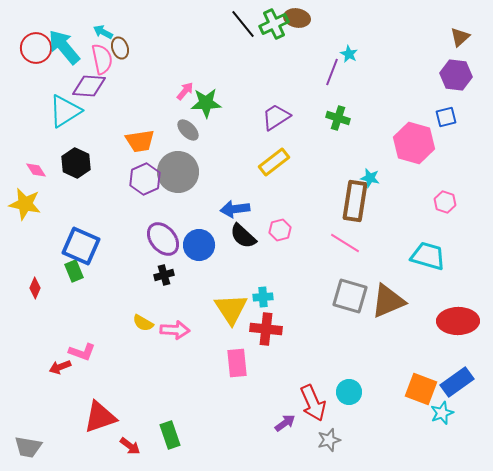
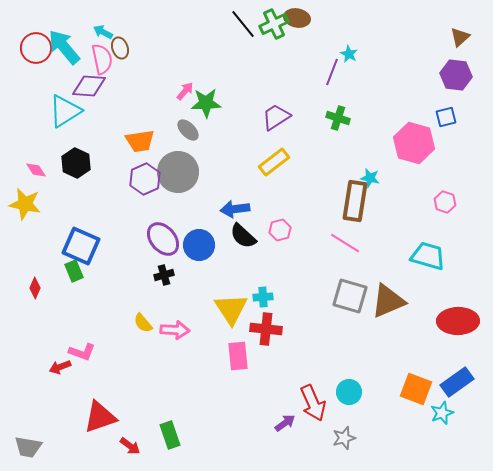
yellow semicircle at (143, 323): rotated 20 degrees clockwise
pink rectangle at (237, 363): moved 1 px right, 7 px up
orange square at (421, 389): moved 5 px left
gray star at (329, 440): moved 15 px right, 2 px up
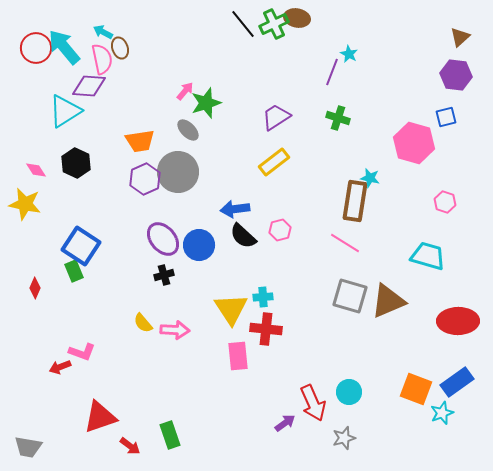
green star at (206, 103): rotated 16 degrees counterclockwise
blue square at (81, 246): rotated 9 degrees clockwise
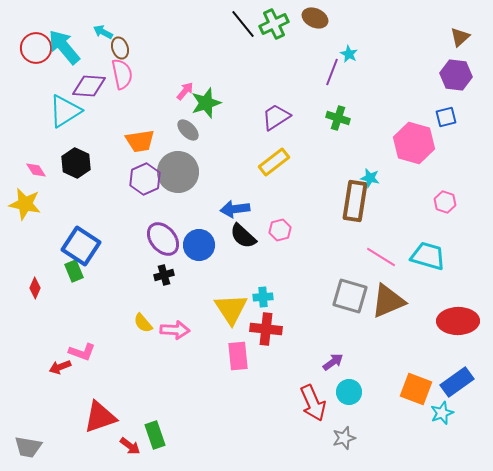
brown ellipse at (297, 18): moved 18 px right; rotated 15 degrees clockwise
pink semicircle at (102, 59): moved 20 px right, 15 px down
pink line at (345, 243): moved 36 px right, 14 px down
purple arrow at (285, 423): moved 48 px right, 61 px up
green rectangle at (170, 435): moved 15 px left
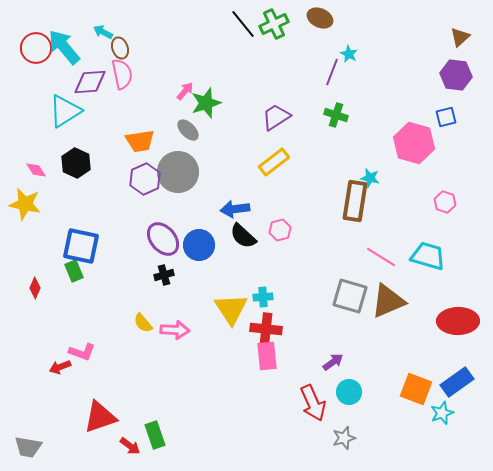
brown ellipse at (315, 18): moved 5 px right
purple diamond at (89, 86): moved 1 px right, 4 px up; rotated 8 degrees counterclockwise
green cross at (338, 118): moved 2 px left, 3 px up
blue square at (81, 246): rotated 21 degrees counterclockwise
pink rectangle at (238, 356): moved 29 px right
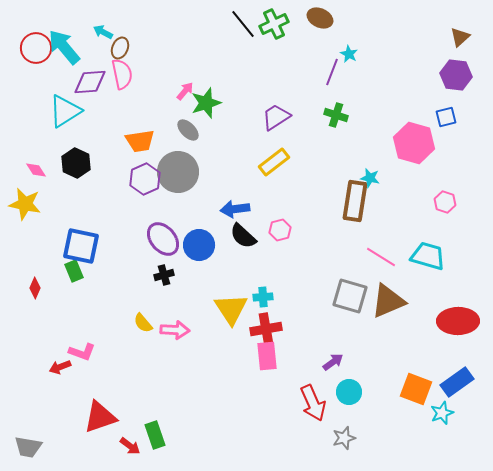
brown ellipse at (120, 48): rotated 40 degrees clockwise
red cross at (266, 329): rotated 16 degrees counterclockwise
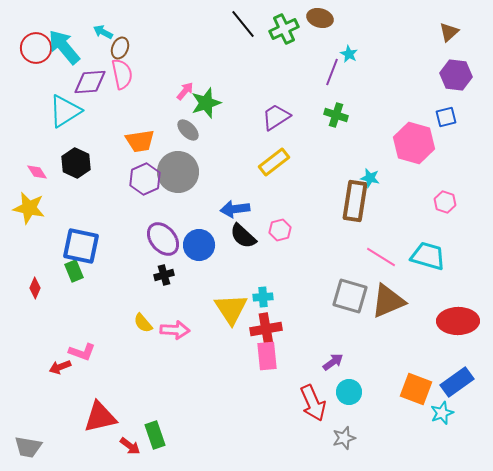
brown ellipse at (320, 18): rotated 10 degrees counterclockwise
green cross at (274, 24): moved 10 px right, 5 px down
brown triangle at (460, 37): moved 11 px left, 5 px up
pink diamond at (36, 170): moved 1 px right, 2 px down
yellow star at (25, 204): moved 4 px right, 4 px down
red triangle at (100, 417): rotated 6 degrees clockwise
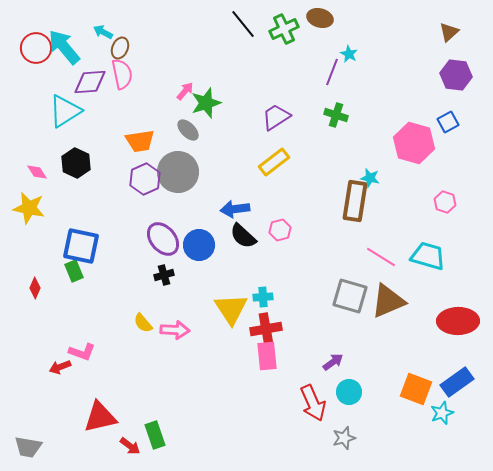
blue square at (446, 117): moved 2 px right, 5 px down; rotated 15 degrees counterclockwise
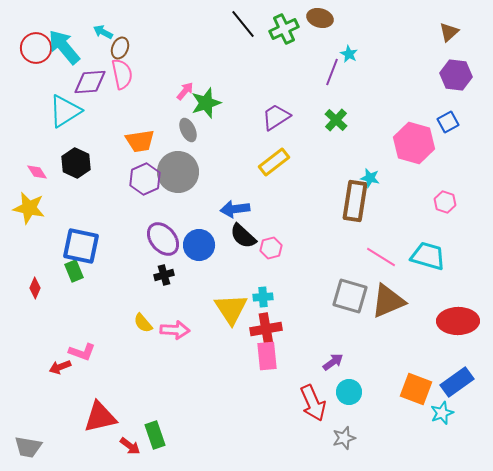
green cross at (336, 115): moved 5 px down; rotated 25 degrees clockwise
gray ellipse at (188, 130): rotated 20 degrees clockwise
pink hexagon at (280, 230): moved 9 px left, 18 px down
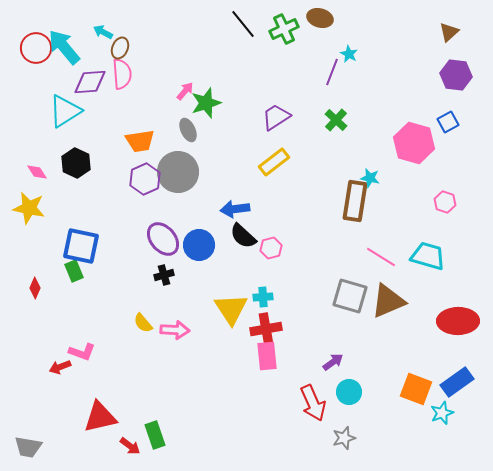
pink semicircle at (122, 74): rotated 8 degrees clockwise
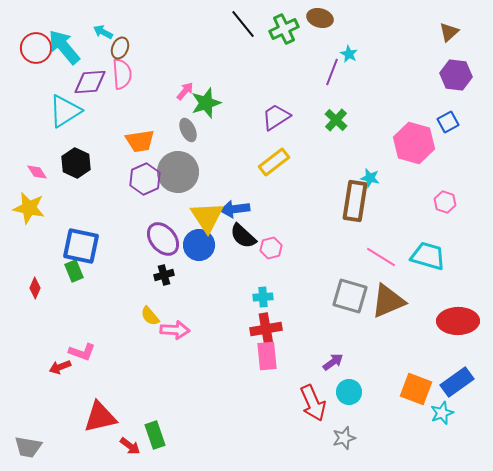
yellow triangle at (231, 309): moved 24 px left, 92 px up
yellow semicircle at (143, 323): moved 7 px right, 7 px up
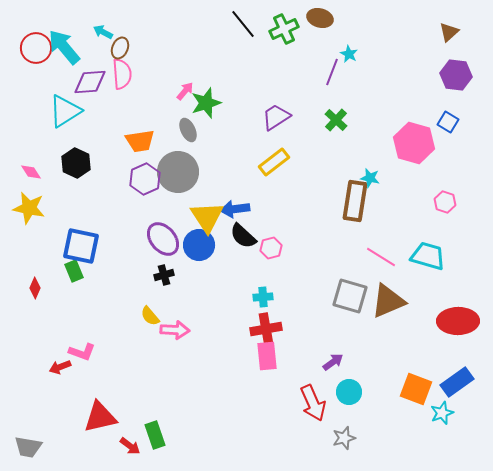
blue square at (448, 122): rotated 30 degrees counterclockwise
pink diamond at (37, 172): moved 6 px left
